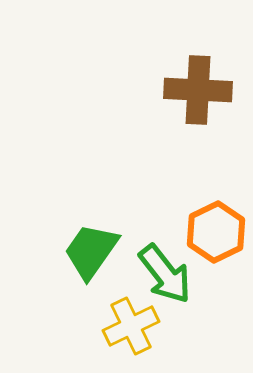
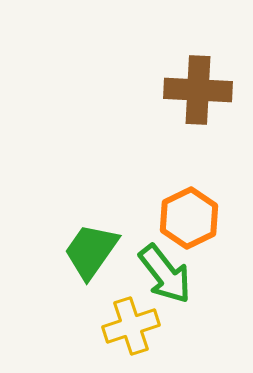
orange hexagon: moved 27 px left, 14 px up
yellow cross: rotated 8 degrees clockwise
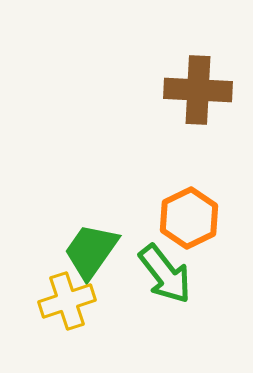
yellow cross: moved 64 px left, 25 px up
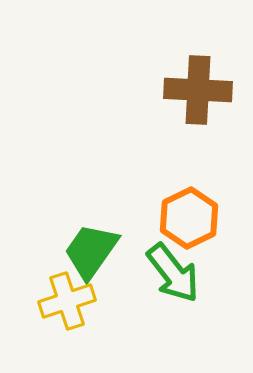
green arrow: moved 8 px right, 1 px up
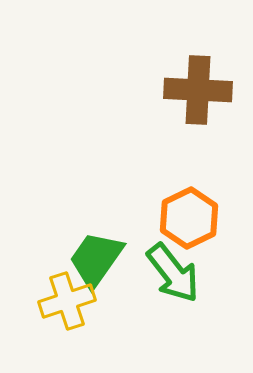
green trapezoid: moved 5 px right, 8 px down
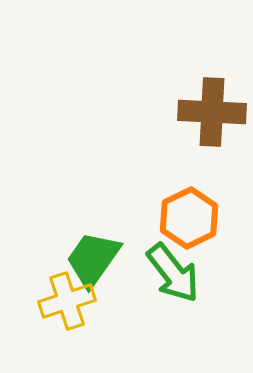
brown cross: moved 14 px right, 22 px down
green trapezoid: moved 3 px left
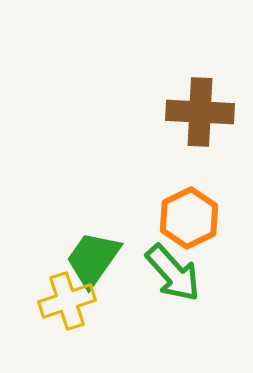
brown cross: moved 12 px left
green arrow: rotated 4 degrees counterclockwise
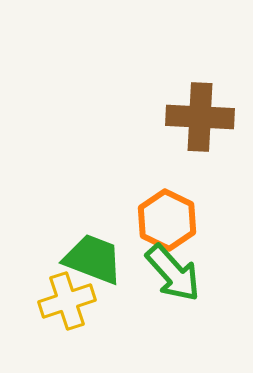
brown cross: moved 5 px down
orange hexagon: moved 22 px left, 2 px down; rotated 8 degrees counterclockwise
green trapezoid: rotated 76 degrees clockwise
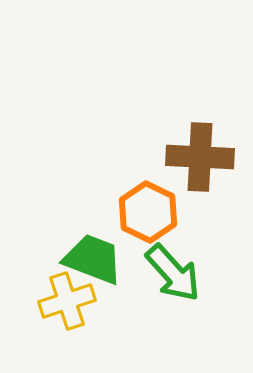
brown cross: moved 40 px down
orange hexagon: moved 19 px left, 8 px up
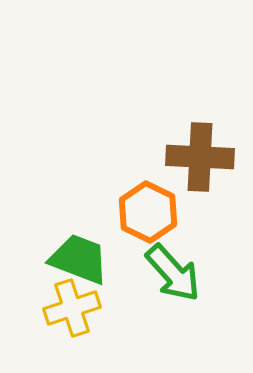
green trapezoid: moved 14 px left
yellow cross: moved 5 px right, 7 px down
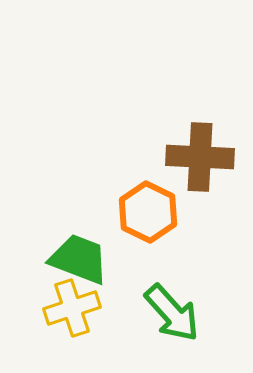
green arrow: moved 1 px left, 40 px down
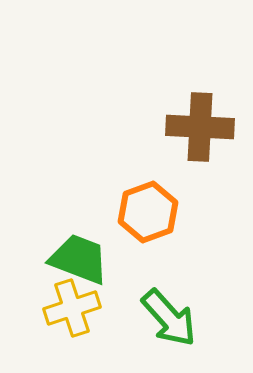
brown cross: moved 30 px up
orange hexagon: rotated 14 degrees clockwise
green arrow: moved 3 px left, 5 px down
